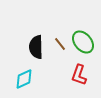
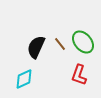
black semicircle: rotated 25 degrees clockwise
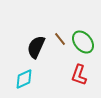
brown line: moved 5 px up
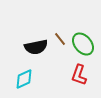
green ellipse: moved 2 px down
black semicircle: rotated 125 degrees counterclockwise
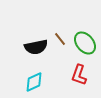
green ellipse: moved 2 px right, 1 px up
cyan diamond: moved 10 px right, 3 px down
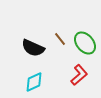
black semicircle: moved 3 px left, 1 px down; rotated 35 degrees clockwise
red L-shape: rotated 150 degrees counterclockwise
